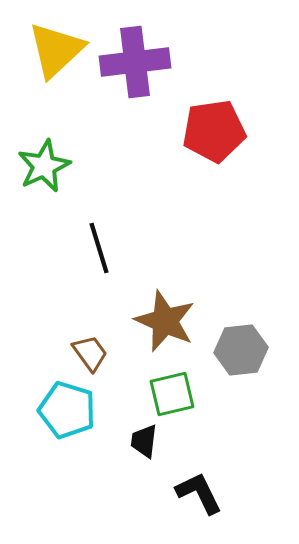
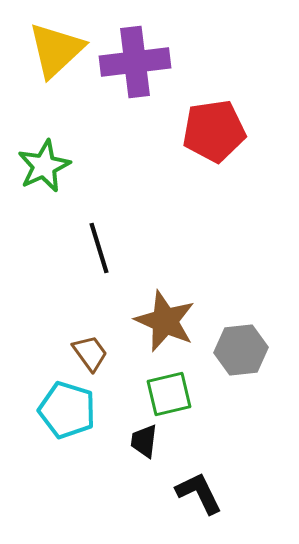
green square: moved 3 px left
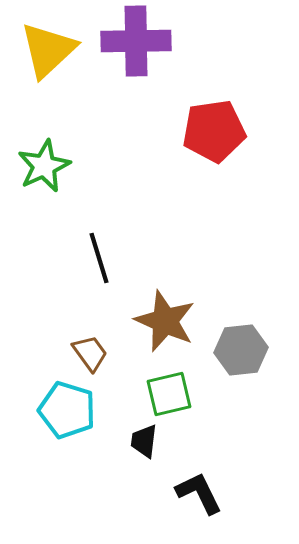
yellow triangle: moved 8 px left
purple cross: moved 1 px right, 21 px up; rotated 6 degrees clockwise
black line: moved 10 px down
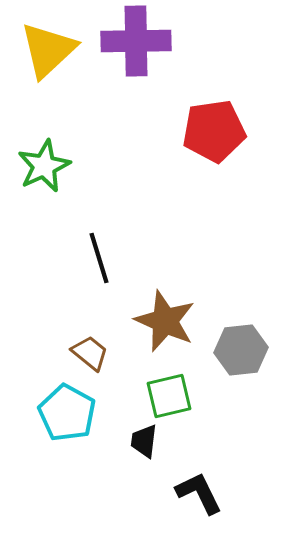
brown trapezoid: rotated 15 degrees counterclockwise
green square: moved 2 px down
cyan pentagon: moved 3 px down; rotated 12 degrees clockwise
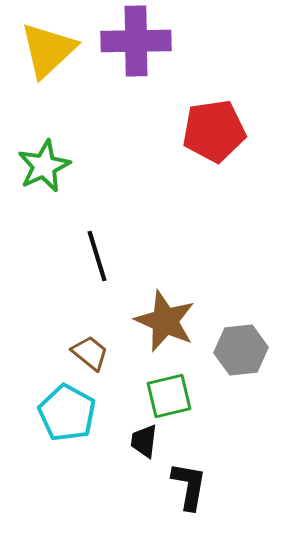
black line: moved 2 px left, 2 px up
black L-shape: moved 10 px left, 7 px up; rotated 36 degrees clockwise
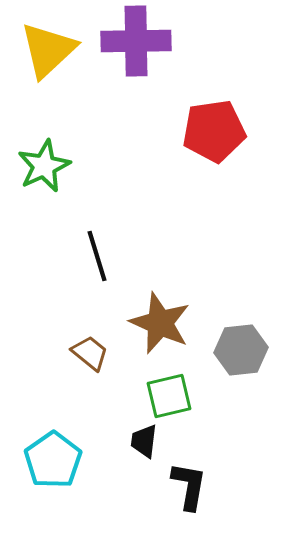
brown star: moved 5 px left, 2 px down
cyan pentagon: moved 14 px left, 47 px down; rotated 8 degrees clockwise
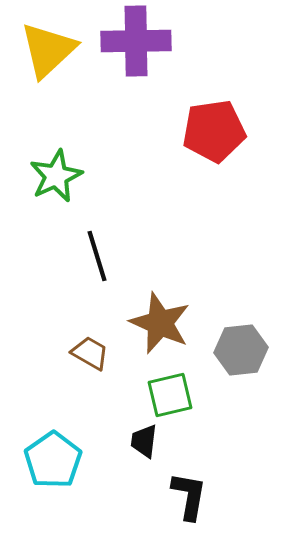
green star: moved 12 px right, 10 px down
brown trapezoid: rotated 9 degrees counterclockwise
green square: moved 1 px right, 1 px up
black L-shape: moved 10 px down
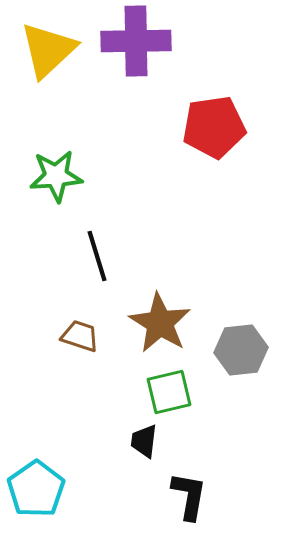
red pentagon: moved 4 px up
green star: rotated 20 degrees clockwise
brown star: rotated 8 degrees clockwise
brown trapezoid: moved 10 px left, 17 px up; rotated 12 degrees counterclockwise
green square: moved 1 px left, 3 px up
cyan pentagon: moved 17 px left, 29 px down
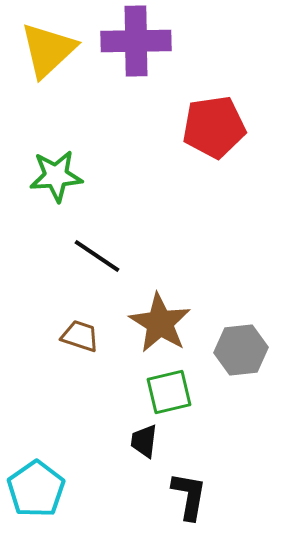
black line: rotated 39 degrees counterclockwise
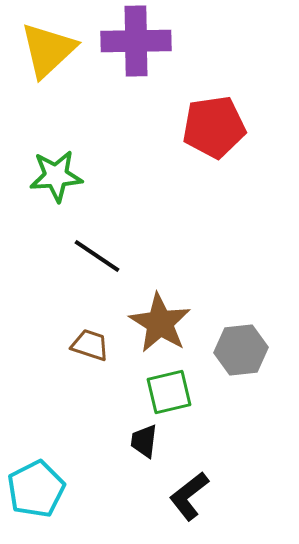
brown trapezoid: moved 10 px right, 9 px down
cyan pentagon: rotated 8 degrees clockwise
black L-shape: rotated 138 degrees counterclockwise
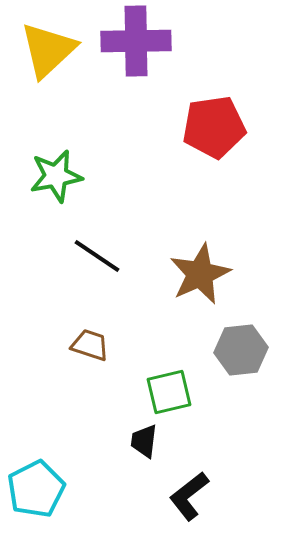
green star: rotated 6 degrees counterclockwise
brown star: moved 40 px right, 49 px up; rotated 16 degrees clockwise
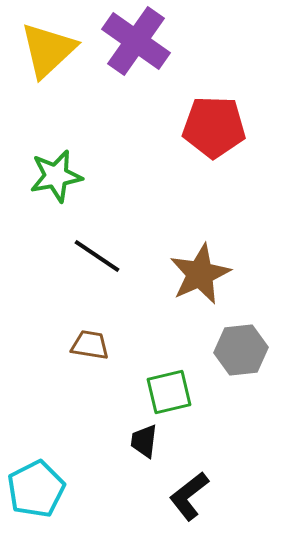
purple cross: rotated 36 degrees clockwise
red pentagon: rotated 10 degrees clockwise
brown trapezoid: rotated 9 degrees counterclockwise
